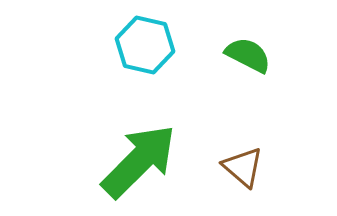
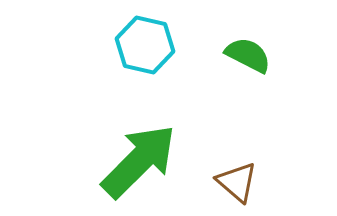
brown triangle: moved 6 px left, 15 px down
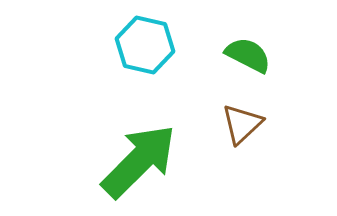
brown triangle: moved 5 px right, 58 px up; rotated 36 degrees clockwise
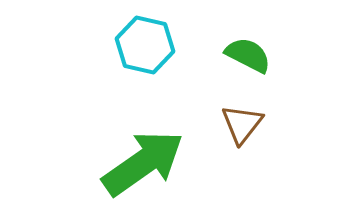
brown triangle: rotated 9 degrees counterclockwise
green arrow: moved 4 px right, 2 px down; rotated 10 degrees clockwise
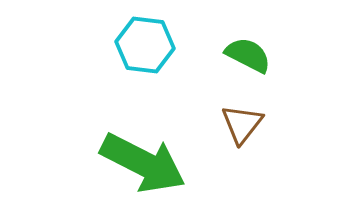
cyan hexagon: rotated 6 degrees counterclockwise
green arrow: rotated 62 degrees clockwise
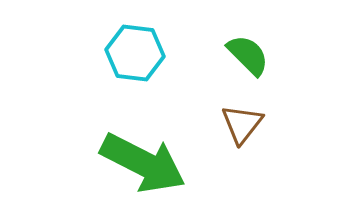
cyan hexagon: moved 10 px left, 8 px down
green semicircle: rotated 18 degrees clockwise
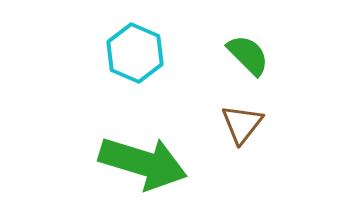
cyan hexagon: rotated 16 degrees clockwise
green arrow: rotated 10 degrees counterclockwise
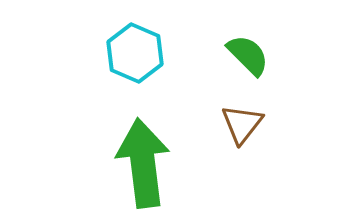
green arrow: rotated 114 degrees counterclockwise
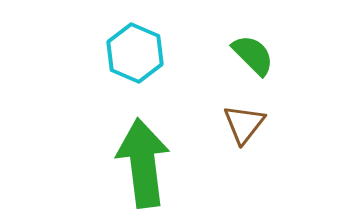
green semicircle: moved 5 px right
brown triangle: moved 2 px right
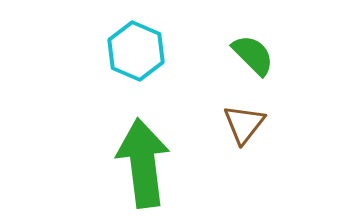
cyan hexagon: moved 1 px right, 2 px up
